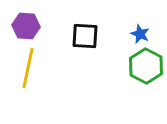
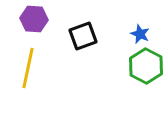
purple hexagon: moved 8 px right, 7 px up
black square: moved 2 px left; rotated 24 degrees counterclockwise
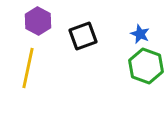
purple hexagon: moved 4 px right, 2 px down; rotated 24 degrees clockwise
green hexagon: rotated 8 degrees counterclockwise
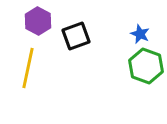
black square: moved 7 px left
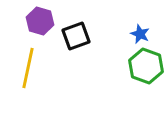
purple hexagon: moved 2 px right; rotated 12 degrees counterclockwise
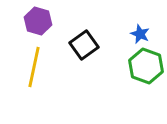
purple hexagon: moved 2 px left
black square: moved 8 px right, 9 px down; rotated 16 degrees counterclockwise
yellow line: moved 6 px right, 1 px up
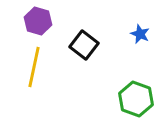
black square: rotated 16 degrees counterclockwise
green hexagon: moved 10 px left, 33 px down
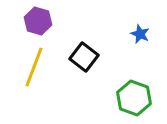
black square: moved 12 px down
yellow line: rotated 9 degrees clockwise
green hexagon: moved 2 px left, 1 px up
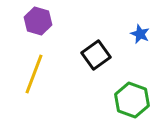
black square: moved 12 px right, 2 px up; rotated 16 degrees clockwise
yellow line: moved 7 px down
green hexagon: moved 2 px left, 2 px down
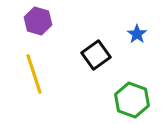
blue star: moved 3 px left; rotated 12 degrees clockwise
yellow line: rotated 39 degrees counterclockwise
